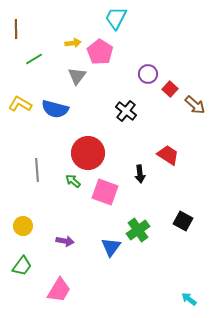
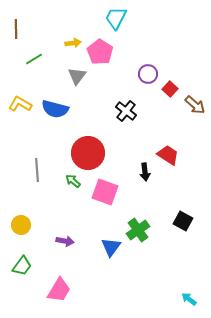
black arrow: moved 5 px right, 2 px up
yellow circle: moved 2 px left, 1 px up
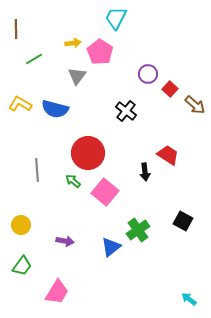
pink square: rotated 20 degrees clockwise
blue triangle: rotated 15 degrees clockwise
pink trapezoid: moved 2 px left, 2 px down
